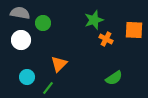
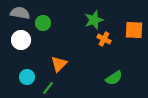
orange cross: moved 2 px left
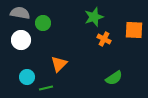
green star: moved 3 px up
green line: moved 2 px left; rotated 40 degrees clockwise
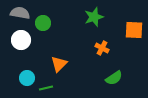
orange cross: moved 2 px left, 9 px down
cyan circle: moved 1 px down
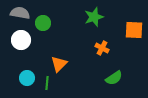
green line: moved 1 px right, 5 px up; rotated 72 degrees counterclockwise
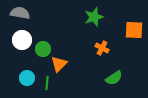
green circle: moved 26 px down
white circle: moved 1 px right
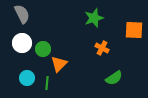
gray semicircle: moved 2 px right, 1 px down; rotated 54 degrees clockwise
green star: moved 1 px down
white circle: moved 3 px down
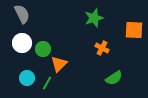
green line: rotated 24 degrees clockwise
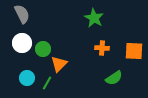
green star: rotated 24 degrees counterclockwise
orange square: moved 21 px down
orange cross: rotated 24 degrees counterclockwise
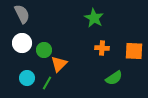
green circle: moved 1 px right, 1 px down
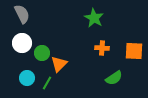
green circle: moved 2 px left, 3 px down
